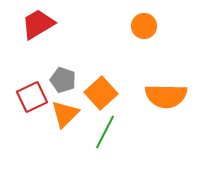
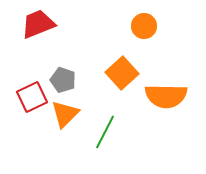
red trapezoid: rotated 9 degrees clockwise
orange square: moved 21 px right, 20 px up
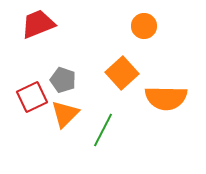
orange semicircle: moved 2 px down
green line: moved 2 px left, 2 px up
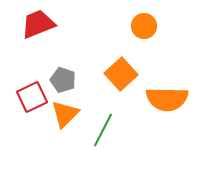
orange square: moved 1 px left, 1 px down
orange semicircle: moved 1 px right, 1 px down
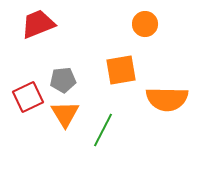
orange circle: moved 1 px right, 2 px up
orange square: moved 4 px up; rotated 32 degrees clockwise
gray pentagon: rotated 25 degrees counterclockwise
red square: moved 4 px left
orange triangle: rotated 16 degrees counterclockwise
